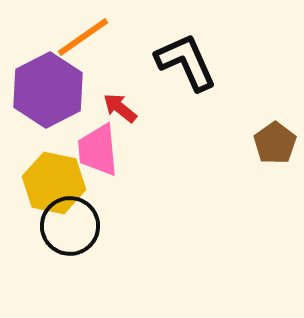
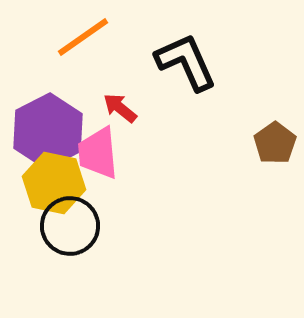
purple hexagon: moved 41 px down
pink trapezoid: moved 3 px down
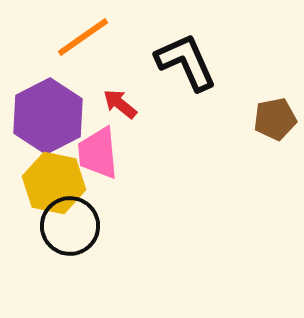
red arrow: moved 4 px up
purple hexagon: moved 15 px up
brown pentagon: moved 24 px up; rotated 24 degrees clockwise
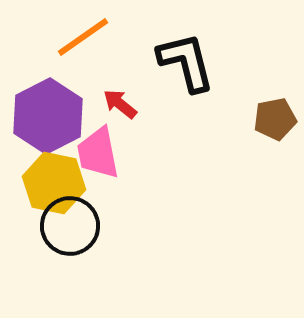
black L-shape: rotated 10 degrees clockwise
pink trapezoid: rotated 6 degrees counterclockwise
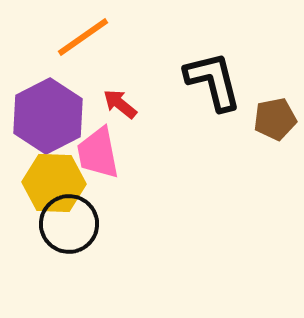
black L-shape: moved 27 px right, 19 px down
yellow hexagon: rotated 10 degrees counterclockwise
black circle: moved 1 px left, 2 px up
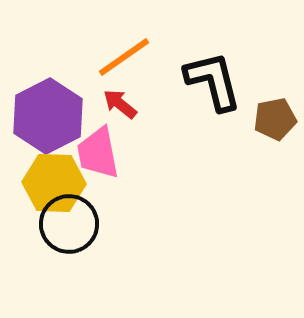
orange line: moved 41 px right, 20 px down
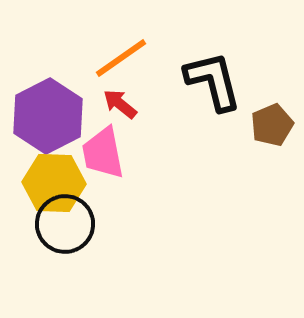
orange line: moved 3 px left, 1 px down
brown pentagon: moved 3 px left, 6 px down; rotated 12 degrees counterclockwise
pink trapezoid: moved 5 px right
black circle: moved 4 px left
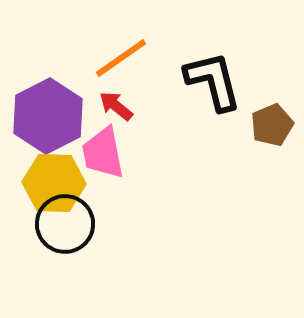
red arrow: moved 4 px left, 2 px down
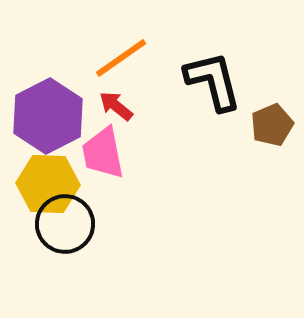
yellow hexagon: moved 6 px left, 1 px down
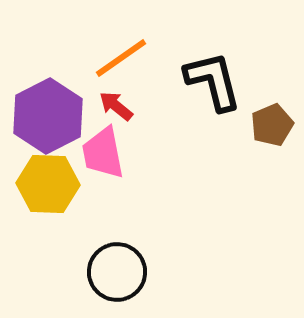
black circle: moved 52 px right, 48 px down
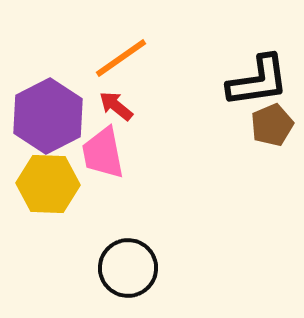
black L-shape: moved 45 px right; rotated 96 degrees clockwise
black circle: moved 11 px right, 4 px up
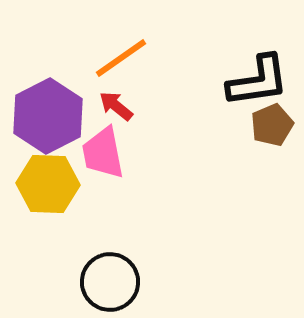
black circle: moved 18 px left, 14 px down
